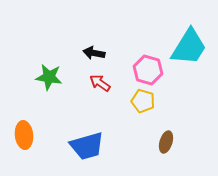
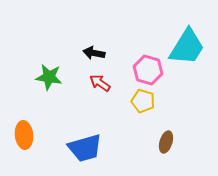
cyan trapezoid: moved 2 px left
blue trapezoid: moved 2 px left, 2 px down
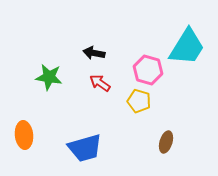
yellow pentagon: moved 4 px left
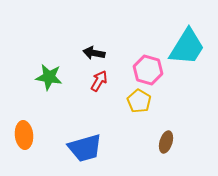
red arrow: moved 1 px left, 2 px up; rotated 85 degrees clockwise
yellow pentagon: rotated 15 degrees clockwise
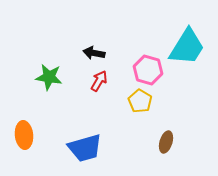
yellow pentagon: moved 1 px right
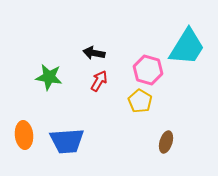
blue trapezoid: moved 18 px left, 7 px up; rotated 12 degrees clockwise
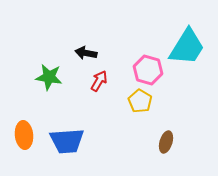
black arrow: moved 8 px left
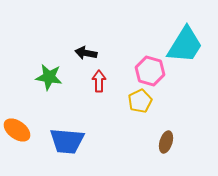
cyan trapezoid: moved 2 px left, 2 px up
pink hexagon: moved 2 px right, 1 px down
red arrow: rotated 30 degrees counterclockwise
yellow pentagon: rotated 15 degrees clockwise
orange ellipse: moved 7 px left, 5 px up; rotated 48 degrees counterclockwise
blue trapezoid: rotated 9 degrees clockwise
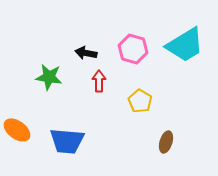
cyan trapezoid: rotated 27 degrees clockwise
pink hexagon: moved 17 px left, 22 px up
yellow pentagon: rotated 15 degrees counterclockwise
